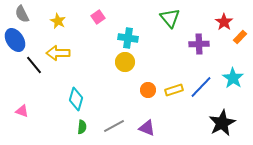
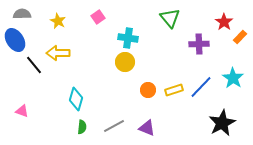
gray semicircle: rotated 114 degrees clockwise
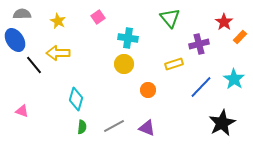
purple cross: rotated 12 degrees counterclockwise
yellow circle: moved 1 px left, 2 px down
cyan star: moved 1 px right, 1 px down
yellow rectangle: moved 26 px up
